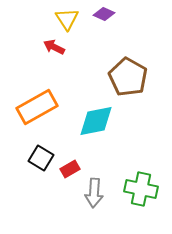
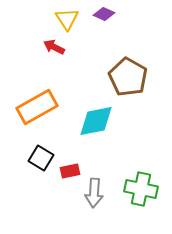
red rectangle: moved 2 px down; rotated 18 degrees clockwise
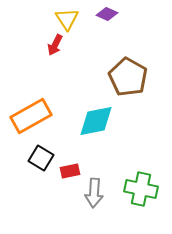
purple diamond: moved 3 px right
red arrow: moved 1 px right, 2 px up; rotated 90 degrees counterclockwise
orange rectangle: moved 6 px left, 9 px down
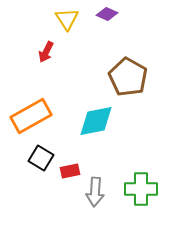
red arrow: moved 9 px left, 7 px down
green cross: rotated 12 degrees counterclockwise
gray arrow: moved 1 px right, 1 px up
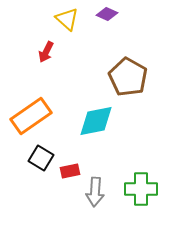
yellow triangle: rotated 15 degrees counterclockwise
orange rectangle: rotated 6 degrees counterclockwise
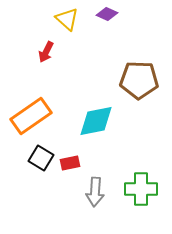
brown pentagon: moved 11 px right, 3 px down; rotated 27 degrees counterclockwise
red rectangle: moved 8 px up
